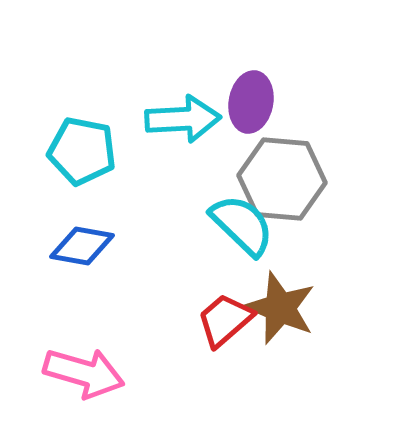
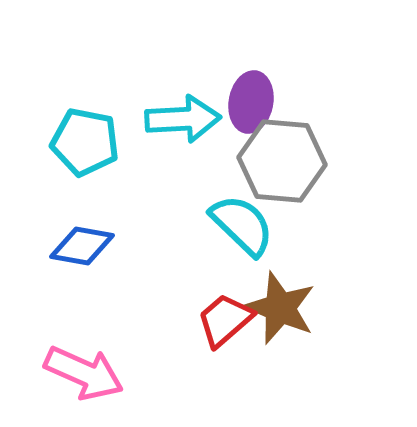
cyan pentagon: moved 3 px right, 9 px up
gray hexagon: moved 18 px up
pink arrow: rotated 8 degrees clockwise
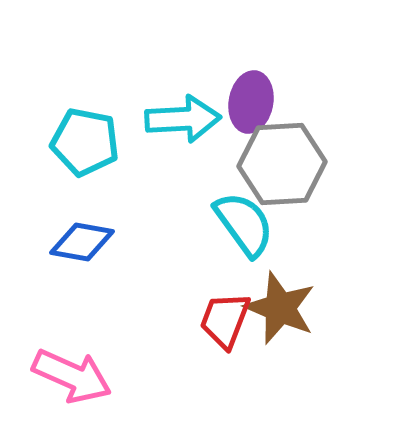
gray hexagon: moved 3 px down; rotated 8 degrees counterclockwise
cyan semicircle: moved 2 px right, 1 px up; rotated 10 degrees clockwise
blue diamond: moved 4 px up
red trapezoid: rotated 28 degrees counterclockwise
pink arrow: moved 12 px left, 3 px down
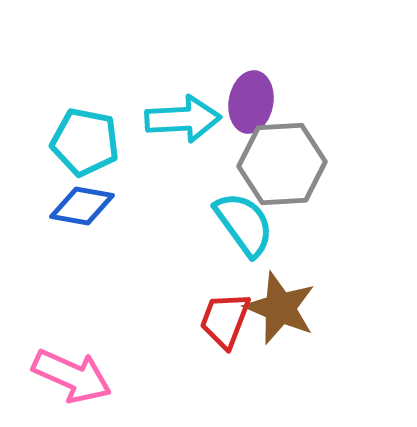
blue diamond: moved 36 px up
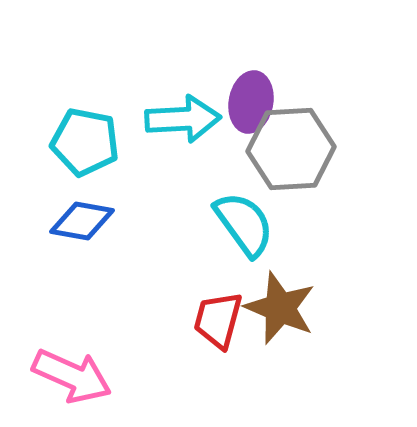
gray hexagon: moved 9 px right, 15 px up
blue diamond: moved 15 px down
red trapezoid: moved 7 px left; rotated 6 degrees counterclockwise
